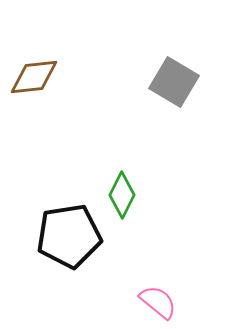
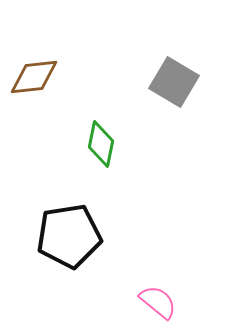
green diamond: moved 21 px left, 51 px up; rotated 15 degrees counterclockwise
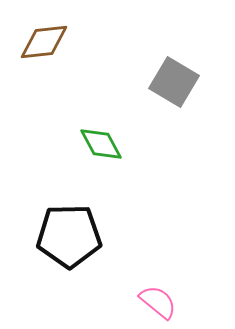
brown diamond: moved 10 px right, 35 px up
green diamond: rotated 39 degrees counterclockwise
black pentagon: rotated 8 degrees clockwise
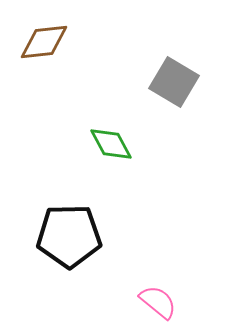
green diamond: moved 10 px right
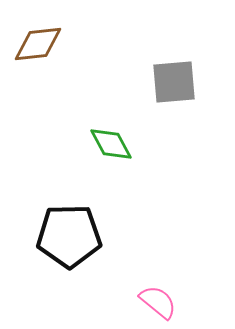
brown diamond: moved 6 px left, 2 px down
gray square: rotated 36 degrees counterclockwise
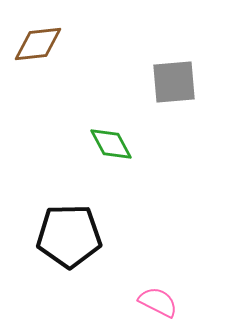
pink semicircle: rotated 12 degrees counterclockwise
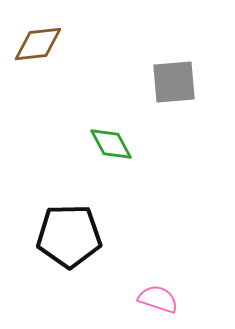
pink semicircle: moved 3 px up; rotated 9 degrees counterclockwise
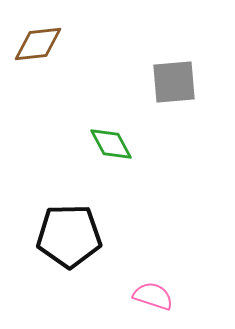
pink semicircle: moved 5 px left, 3 px up
